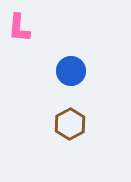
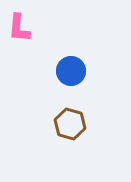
brown hexagon: rotated 16 degrees counterclockwise
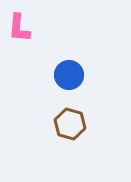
blue circle: moved 2 px left, 4 px down
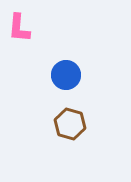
blue circle: moved 3 px left
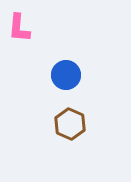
brown hexagon: rotated 8 degrees clockwise
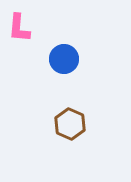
blue circle: moved 2 px left, 16 px up
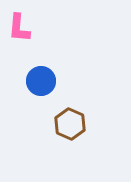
blue circle: moved 23 px left, 22 px down
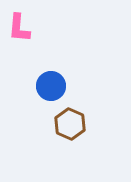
blue circle: moved 10 px right, 5 px down
